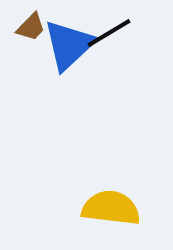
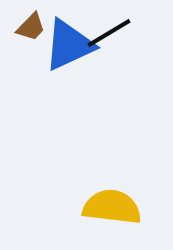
blue triangle: rotated 18 degrees clockwise
yellow semicircle: moved 1 px right, 1 px up
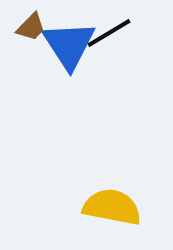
blue triangle: rotated 38 degrees counterclockwise
yellow semicircle: rotated 4 degrees clockwise
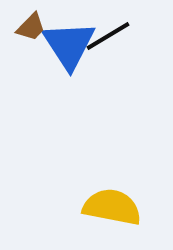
black line: moved 1 px left, 3 px down
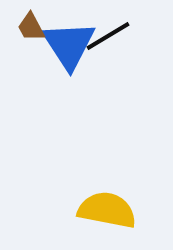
brown trapezoid: rotated 108 degrees clockwise
yellow semicircle: moved 5 px left, 3 px down
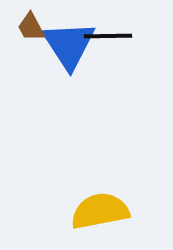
black line: rotated 30 degrees clockwise
yellow semicircle: moved 7 px left, 1 px down; rotated 22 degrees counterclockwise
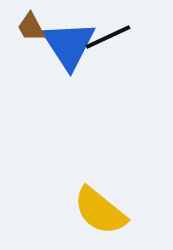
black line: moved 1 px down; rotated 24 degrees counterclockwise
yellow semicircle: rotated 130 degrees counterclockwise
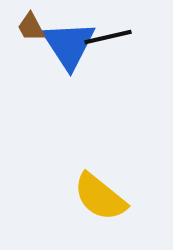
black line: rotated 12 degrees clockwise
yellow semicircle: moved 14 px up
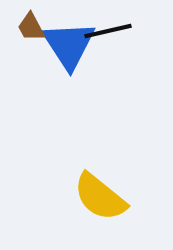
black line: moved 6 px up
